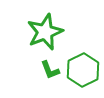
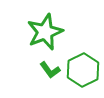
green L-shape: rotated 15 degrees counterclockwise
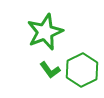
green hexagon: moved 1 px left
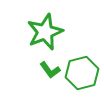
green hexagon: moved 3 px down; rotated 12 degrees clockwise
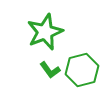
green hexagon: moved 3 px up
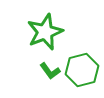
green L-shape: moved 1 px down
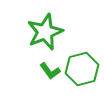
green hexagon: moved 1 px up
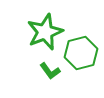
green hexagon: moved 1 px left, 16 px up
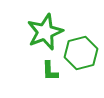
green L-shape: rotated 35 degrees clockwise
